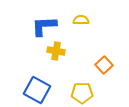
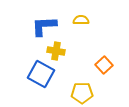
blue square: moved 4 px right, 16 px up
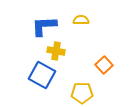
blue square: moved 1 px right, 1 px down
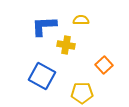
yellow cross: moved 10 px right, 6 px up
blue square: moved 1 px down
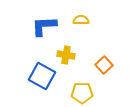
yellow cross: moved 10 px down
